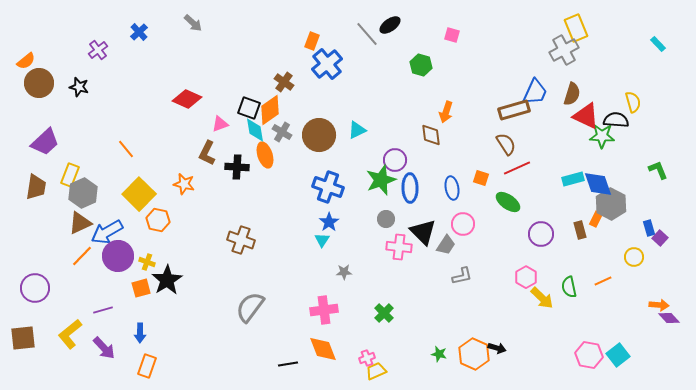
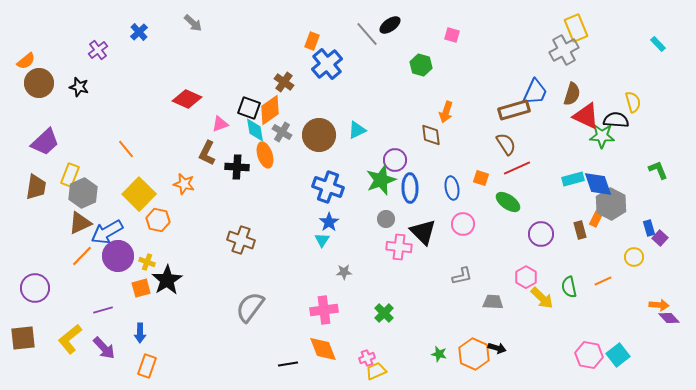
gray trapezoid at (446, 245): moved 47 px right, 57 px down; rotated 120 degrees counterclockwise
yellow L-shape at (70, 334): moved 5 px down
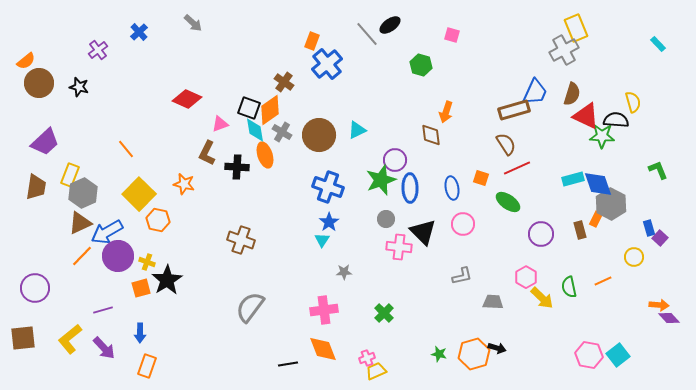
orange hexagon at (474, 354): rotated 20 degrees clockwise
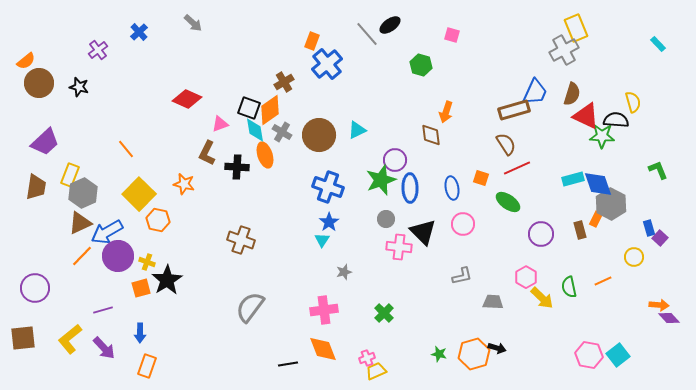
brown cross at (284, 82): rotated 24 degrees clockwise
gray star at (344, 272): rotated 14 degrees counterclockwise
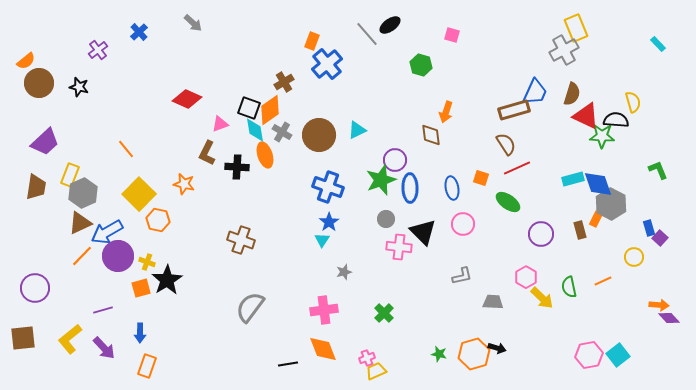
pink hexagon at (589, 355): rotated 20 degrees counterclockwise
